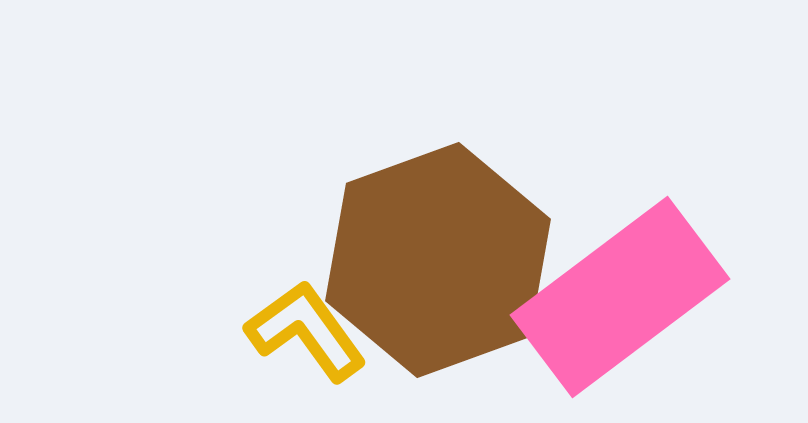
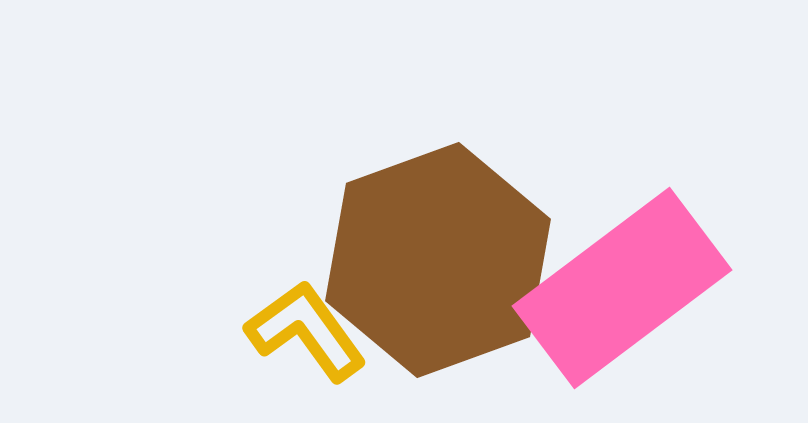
pink rectangle: moved 2 px right, 9 px up
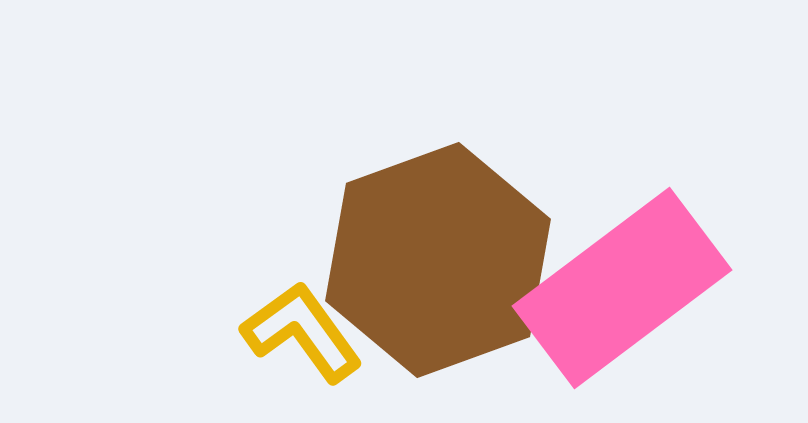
yellow L-shape: moved 4 px left, 1 px down
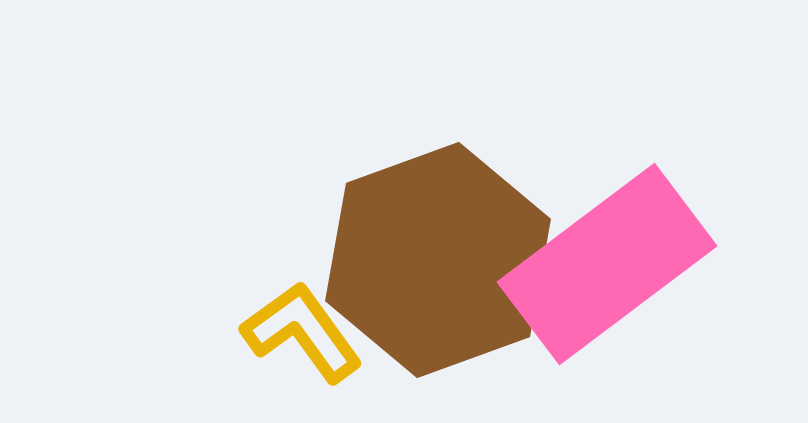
pink rectangle: moved 15 px left, 24 px up
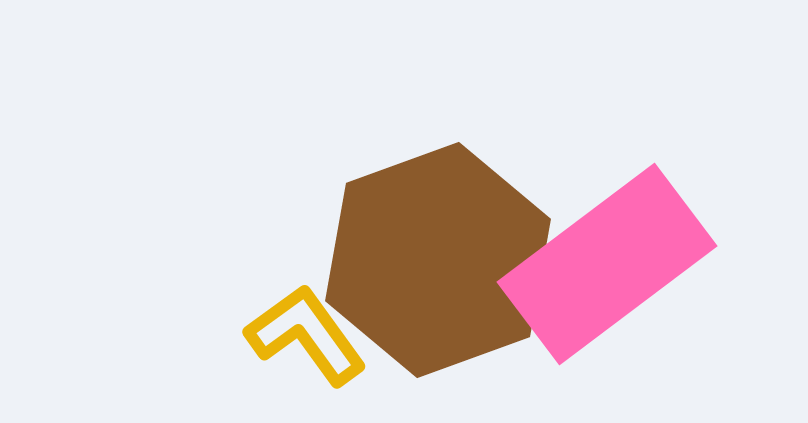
yellow L-shape: moved 4 px right, 3 px down
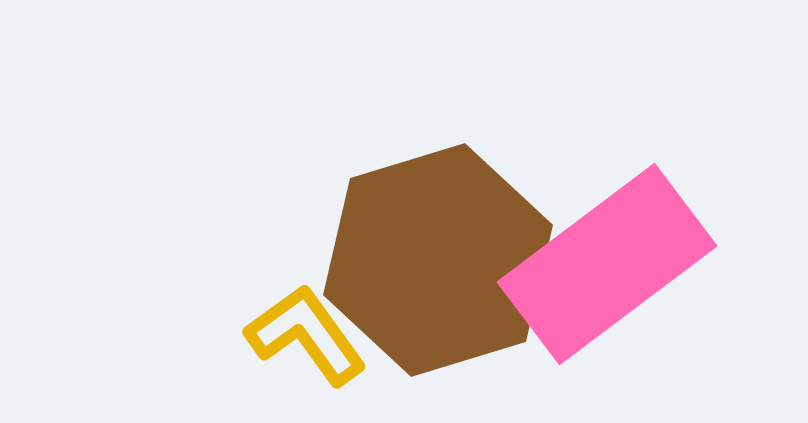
brown hexagon: rotated 3 degrees clockwise
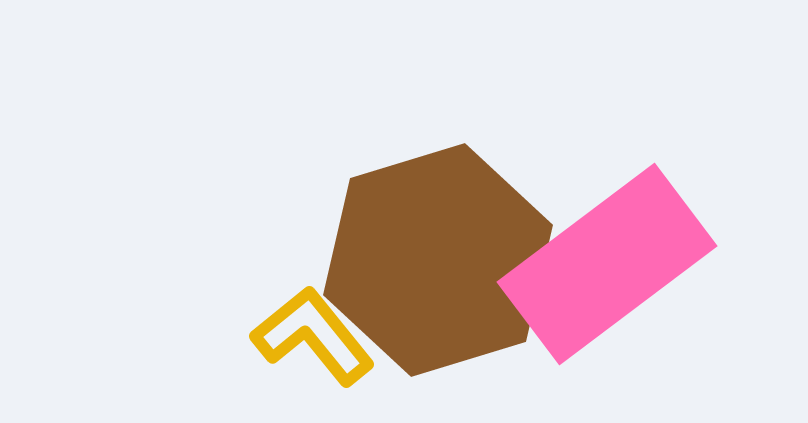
yellow L-shape: moved 7 px right, 1 px down; rotated 3 degrees counterclockwise
